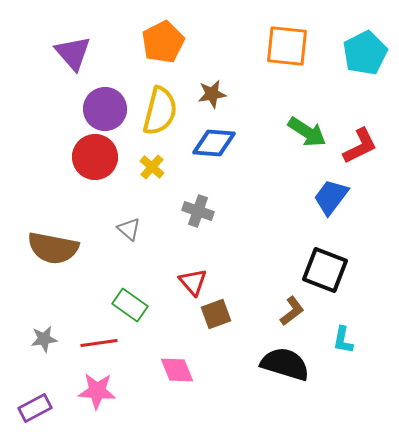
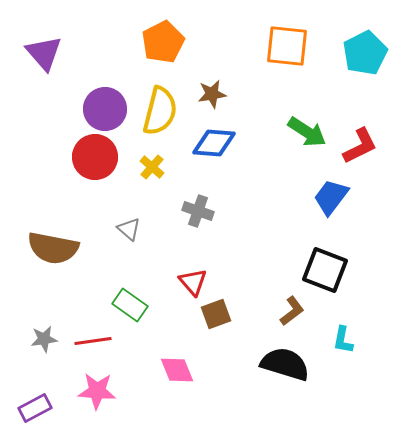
purple triangle: moved 29 px left
red line: moved 6 px left, 2 px up
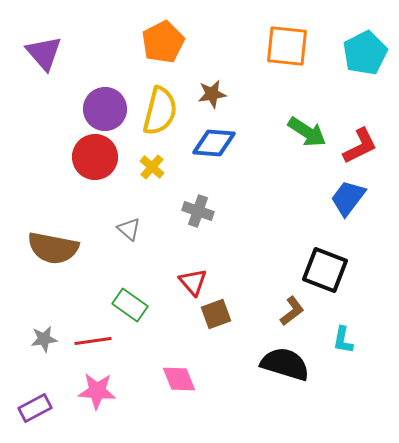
blue trapezoid: moved 17 px right, 1 px down
pink diamond: moved 2 px right, 9 px down
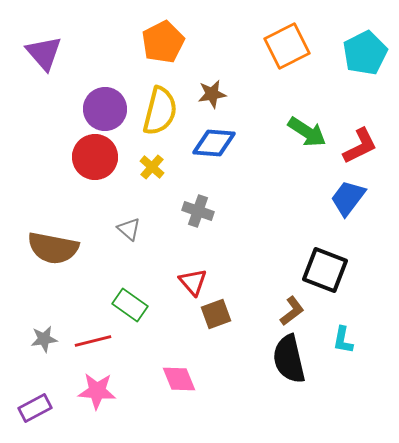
orange square: rotated 33 degrees counterclockwise
red line: rotated 6 degrees counterclockwise
black semicircle: moved 4 px right, 5 px up; rotated 120 degrees counterclockwise
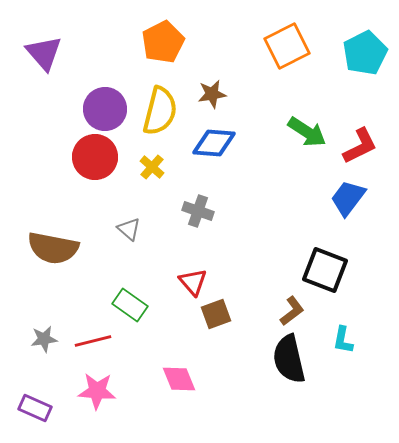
purple rectangle: rotated 52 degrees clockwise
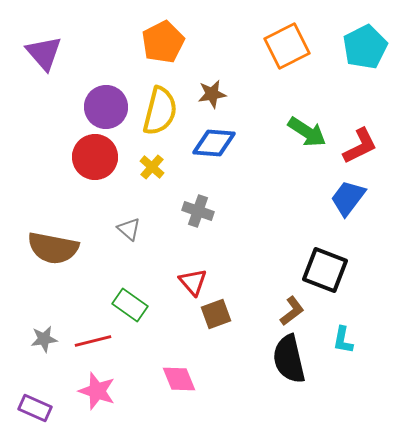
cyan pentagon: moved 6 px up
purple circle: moved 1 px right, 2 px up
pink star: rotated 15 degrees clockwise
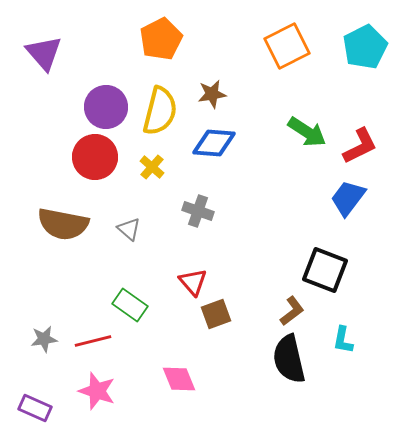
orange pentagon: moved 2 px left, 3 px up
brown semicircle: moved 10 px right, 24 px up
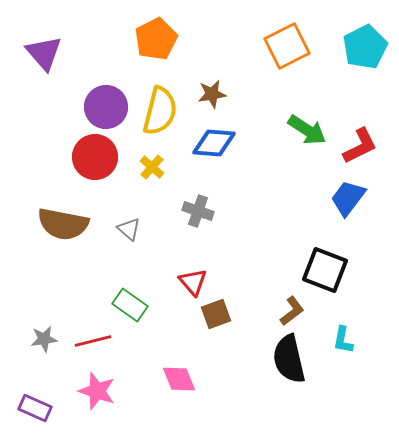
orange pentagon: moved 5 px left
green arrow: moved 2 px up
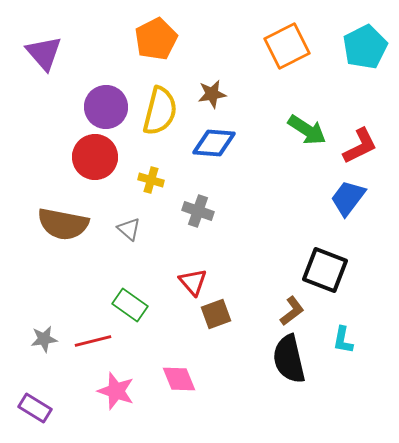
yellow cross: moved 1 px left, 13 px down; rotated 25 degrees counterclockwise
pink star: moved 19 px right
purple rectangle: rotated 8 degrees clockwise
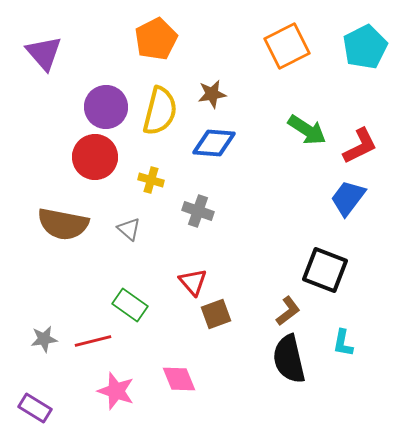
brown L-shape: moved 4 px left
cyan L-shape: moved 3 px down
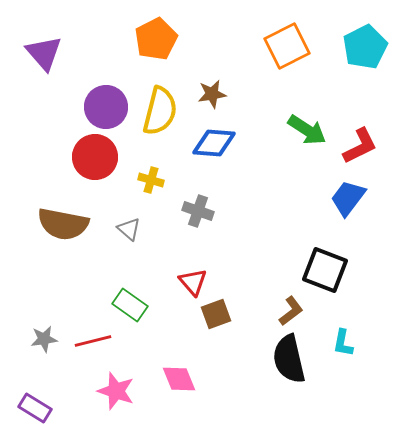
brown L-shape: moved 3 px right
